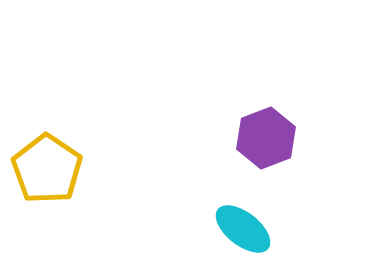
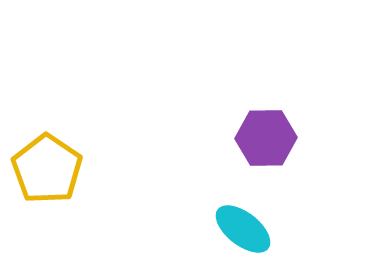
purple hexagon: rotated 20 degrees clockwise
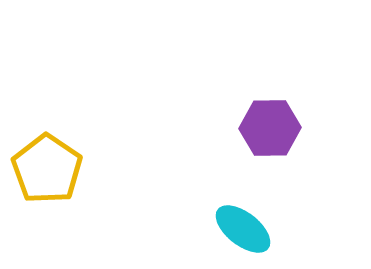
purple hexagon: moved 4 px right, 10 px up
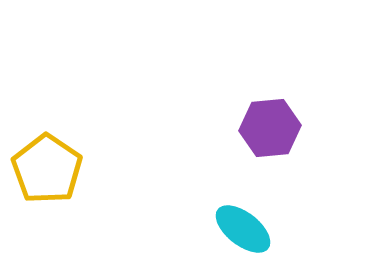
purple hexagon: rotated 4 degrees counterclockwise
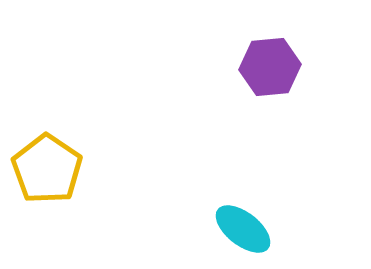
purple hexagon: moved 61 px up
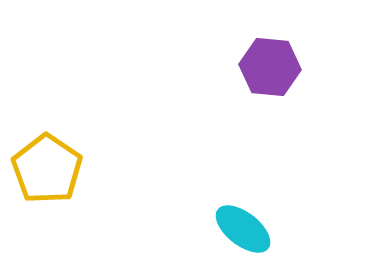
purple hexagon: rotated 10 degrees clockwise
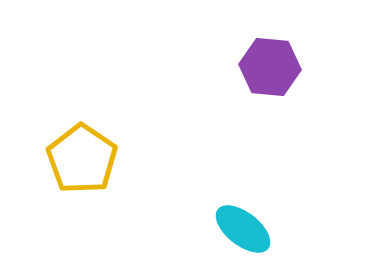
yellow pentagon: moved 35 px right, 10 px up
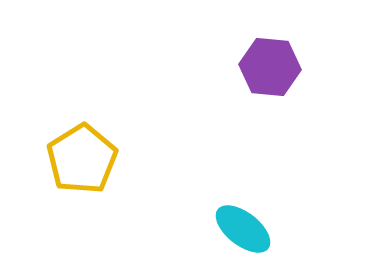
yellow pentagon: rotated 6 degrees clockwise
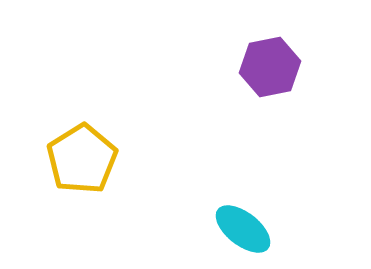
purple hexagon: rotated 16 degrees counterclockwise
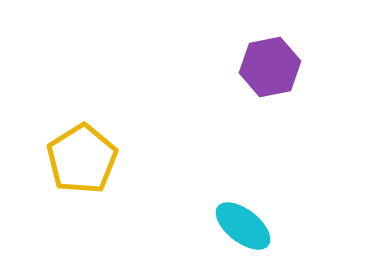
cyan ellipse: moved 3 px up
